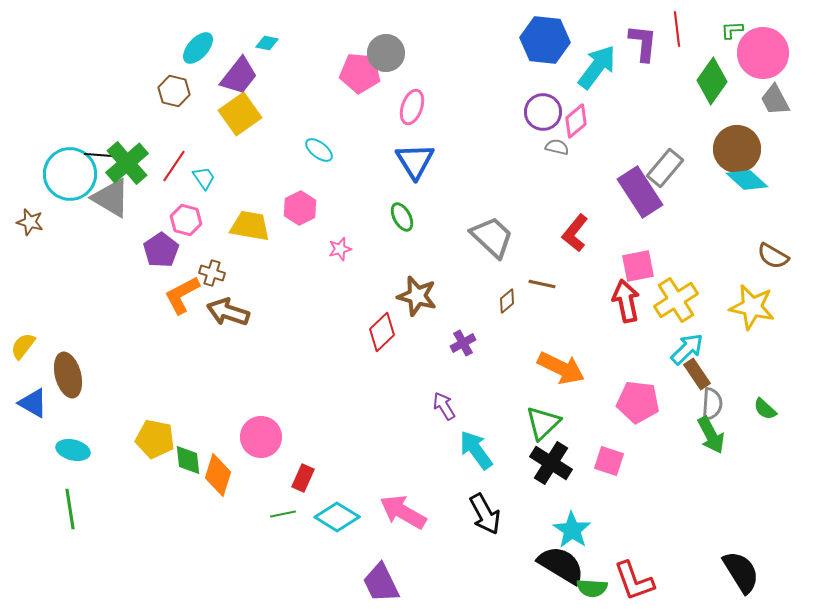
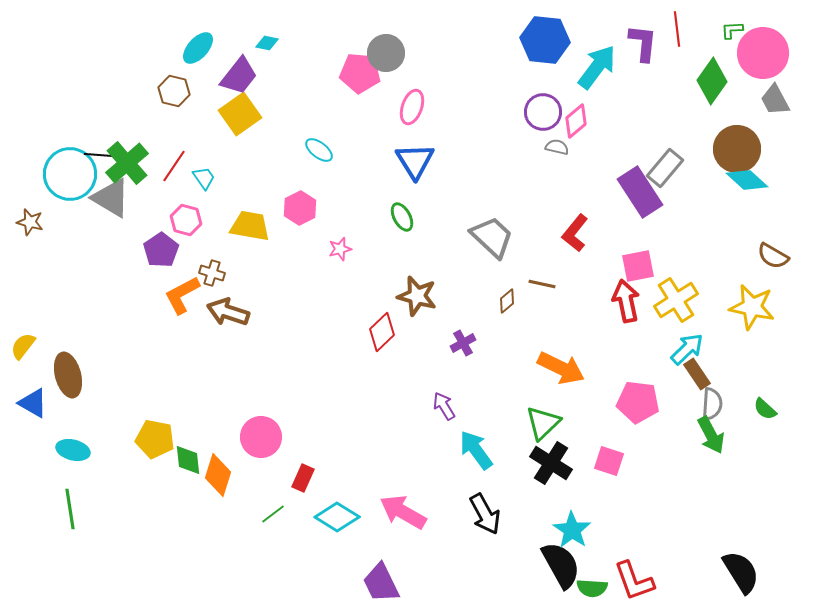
green line at (283, 514): moved 10 px left; rotated 25 degrees counterclockwise
black semicircle at (561, 565): rotated 30 degrees clockwise
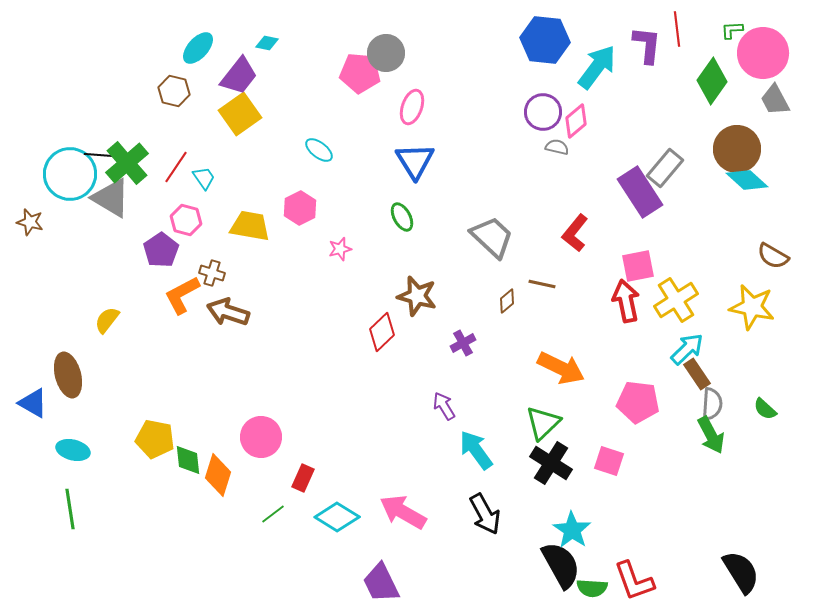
purple L-shape at (643, 43): moved 4 px right, 2 px down
red line at (174, 166): moved 2 px right, 1 px down
yellow semicircle at (23, 346): moved 84 px right, 26 px up
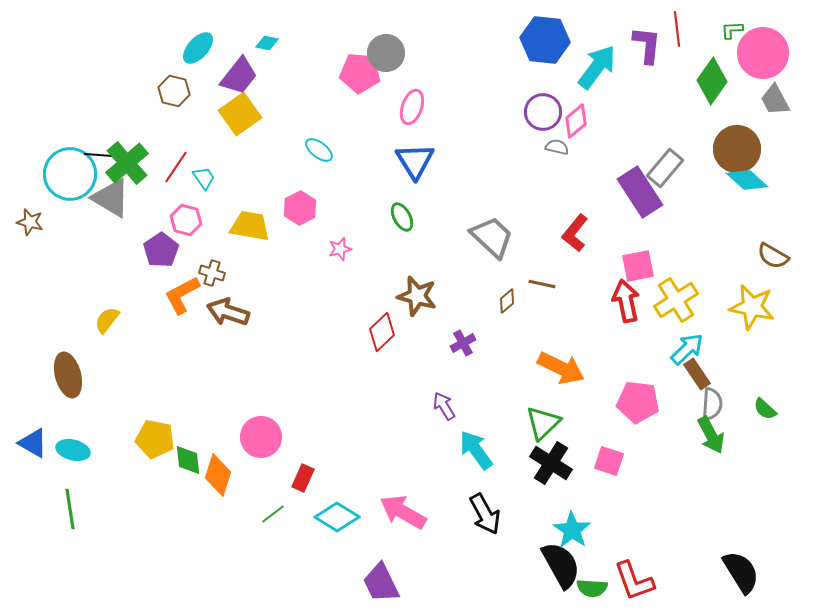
blue triangle at (33, 403): moved 40 px down
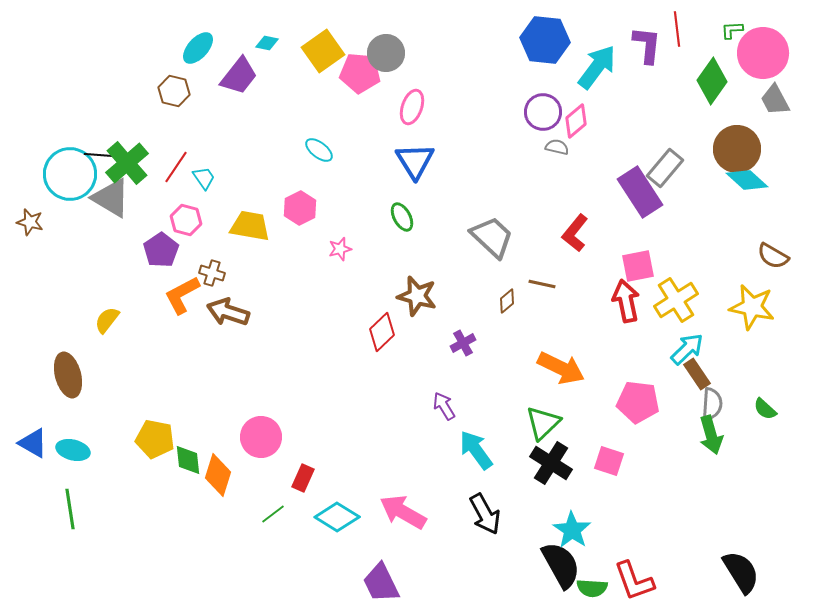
yellow square at (240, 114): moved 83 px right, 63 px up
green arrow at (711, 435): rotated 12 degrees clockwise
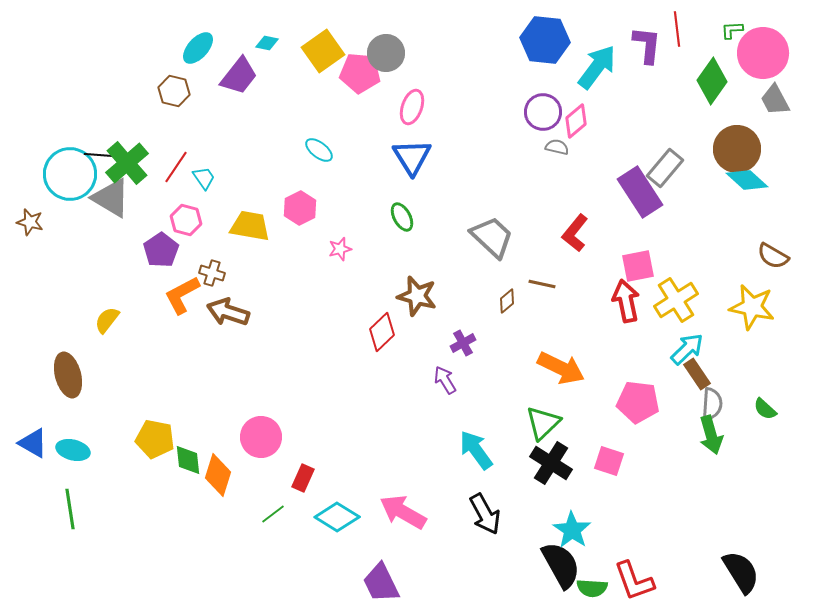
blue triangle at (415, 161): moved 3 px left, 4 px up
purple arrow at (444, 406): moved 1 px right, 26 px up
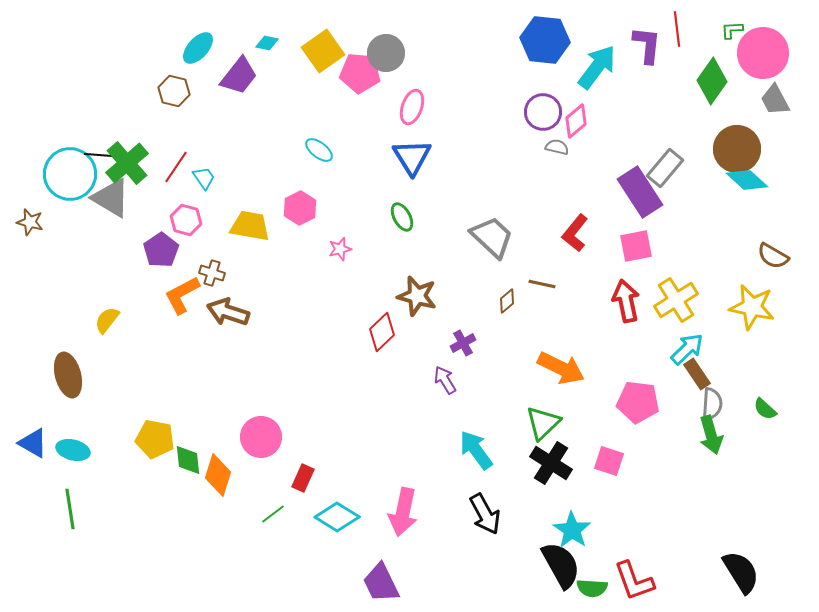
pink square at (638, 266): moved 2 px left, 20 px up
pink arrow at (403, 512): rotated 108 degrees counterclockwise
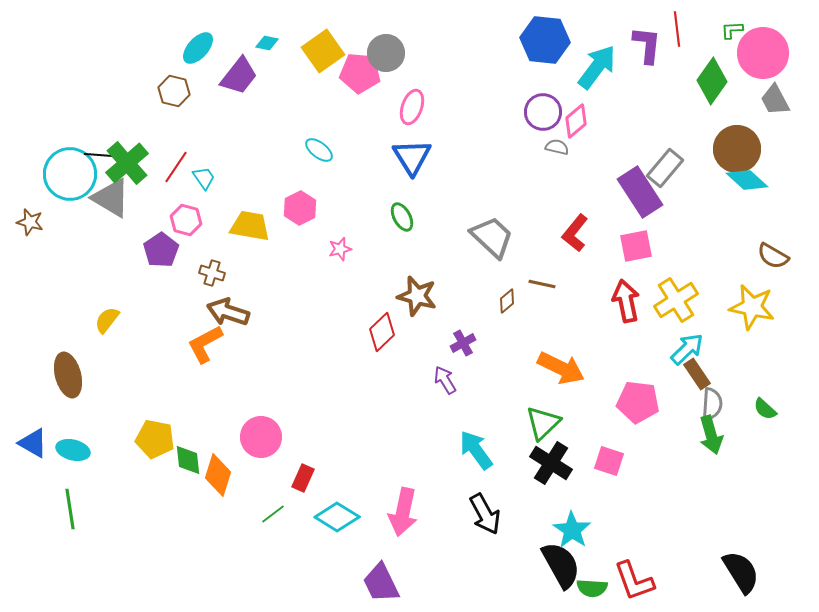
orange L-shape at (182, 295): moved 23 px right, 49 px down
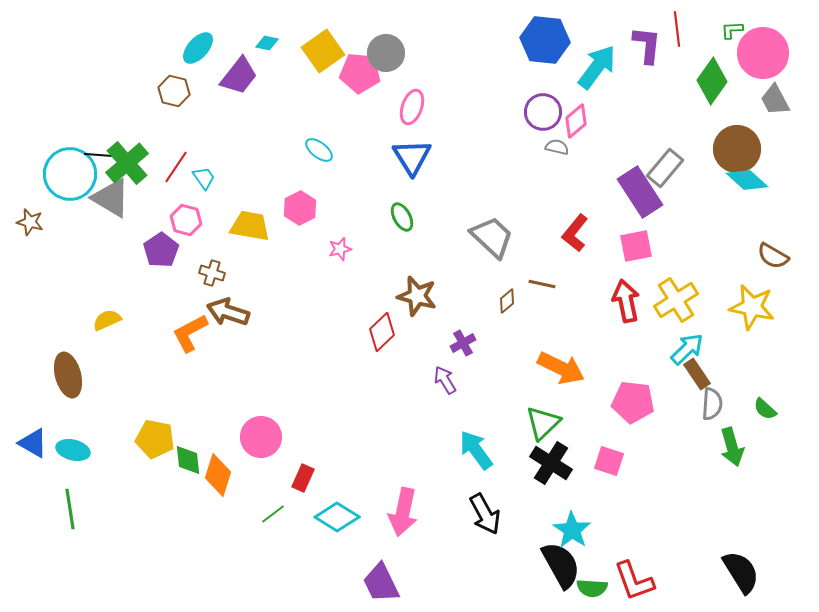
yellow semicircle at (107, 320): rotated 28 degrees clockwise
orange L-shape at (205, 344): moved 15 px left, 11 px up
pink pentagon at (638, 402): moved 5 px left
green arrow at (711, 435): moved 21 px right, 12 px down
